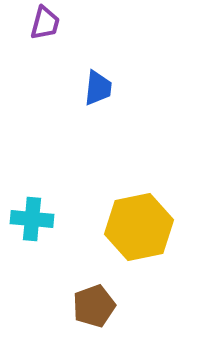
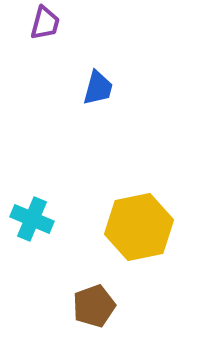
blue trapezoid: rotated 9 degrees clockwise
cyan cross: rotated 18 degrees clockwise
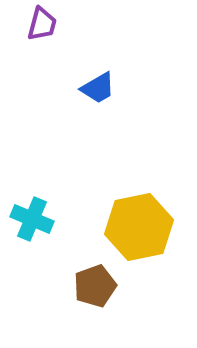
purple trapezoid: moved 3 px left, 1 px down
blue trapezoid: rotated 45 degrees clockwise
brown pentagon: moved 1 px right, 20 px up
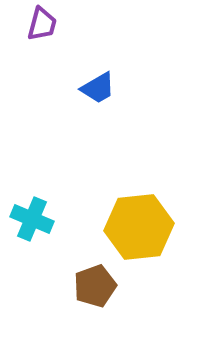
yellow hexagon: rotated 6 degrees clockwise
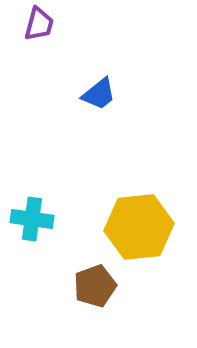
purple trapezoid: moved 3 px left
blue trapezoid: moved 1 px right, 6 px down; rotated 9 degrees counterclockwise
cyan cross: rotated 15 degrees counterclockwise
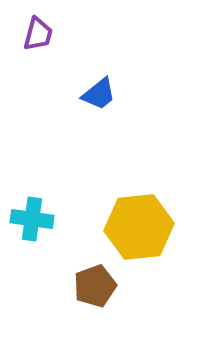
purple trapezoid: moved 1 px left, 10 px down
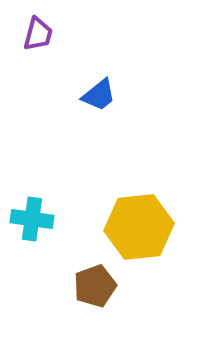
blue trapezoid: moved 1 px down
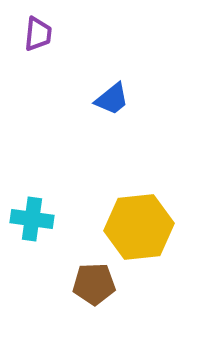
purple trapezoid: rotated 9 degrees counterclockwise
blue trapezoid: moved 13 px right, 4 px down
brown pentagon: moved 1 px left, 2 px up; rotated 18 degrees clockwise
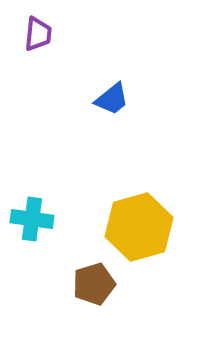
yellow hexagon: rotated 10 degrees counterclockwise
brown pentagon: rotated 15 degrees counterclockwise
